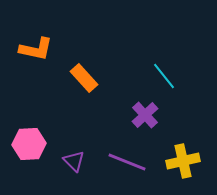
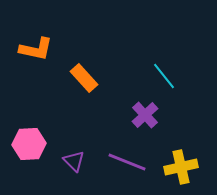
yellow cross: moved 2 px left, 6 px down
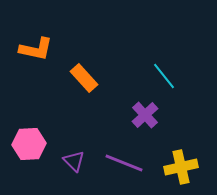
purple line: moved 3 px left, 1 px down
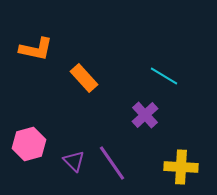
cyan line: rotated 20 degrees counterclockwise
pink hexagon: rotated 12 degrees counterclockwise
purple line: moved 12 px left; rotated 33 degrees clockwise
yellow cross: rotated 16 degrees clockwise
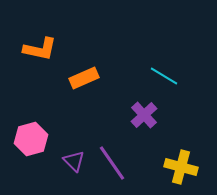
orange L-shape: moved 4 px right
orange rectangle: rotated 72 degrees counterclockwise
purple cross: moved 1 px left
pink hexagon: moved 2 px right, 5 px up
yellow cross: rotated 12 degrees clockwise
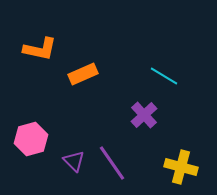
orange rectangle: moved 1 px left, 4 px up
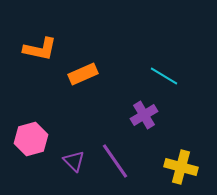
purple cross: rotated 12 degrees clockwise
purple line: moved 3 px right, 2 px up
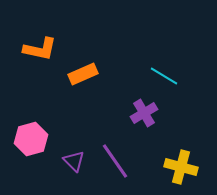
purple cross: moved 2 px up
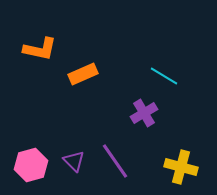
pink hexagon: moved 26 px down
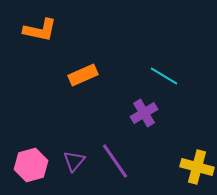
orange L-shape: moved 19 px up
orange rectangle: moved 1 px down
purple triangle: rotated 25 degrees clockwise
yellow cross: moved 16 px right
